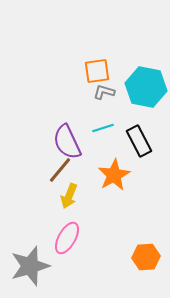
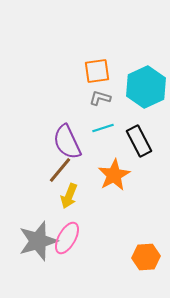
cyan hexagon: rotated 24 degrees clockwise
gray L-shape: moved 4 px left, 6 px down
gray star: moved 8 px right, 25 px up
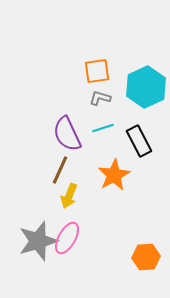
purple semicircle: moved 8 px up
brown line: rotated 16 degrees counterclockwise
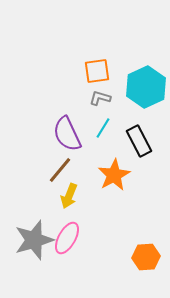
cyan line: rotated 40 degrees counterclockwise
brown line: rotated 16 degrees clockwise
gray star: moved 4 px left, 1 px up
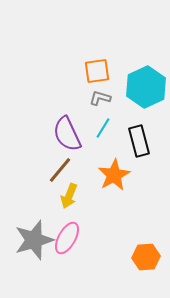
black rectangle: rotated 12 degrees clockwise
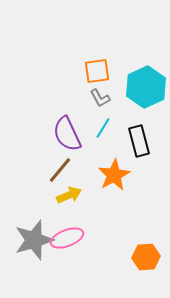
gray L-shape: rotated 135 degrees counterclockwise
yellow arrow: moved 1 px up; rotated 135 degrees counterclockwise
pink ellipse: rotated 40 degrees clockwise
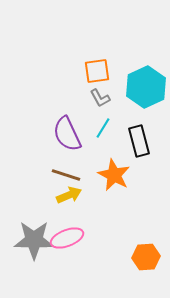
brown line: moved 6 px right, 5 px down; rotated 68 degrees clockwise
orange star: rotated 16 degrees counterclockwise
gray star: rotated 18 degrees clockwise
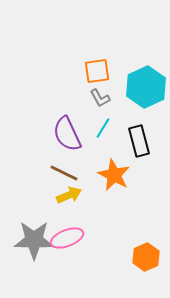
brown line: moved 2 px left, 2 px up; rotated 8 degrees clockwise
orange hexagon: rotated 20 degrees counterclockwise
